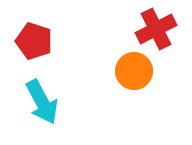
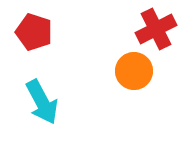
red pentagon: moved 9 px up
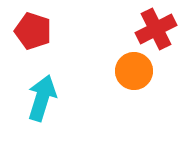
red pentagon: moved 1 px left, 1 px up
cyan arrow: moved 4 px up; rotated 135 degrees counterclockwise
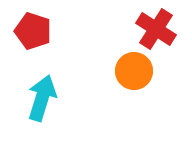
red cross: rotated 30 degrees counterclockwise
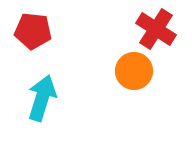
red pentagon: rotated 12 degrees counterclockwise
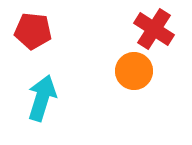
red cross: moved 2 px left
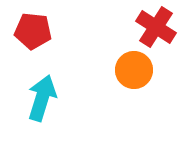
red cross: moved 2 px right, 2 px up
orange circle: moved 1 px up
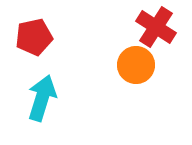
red pentagon: moved 1 px right, 6 px down; rotated 18 degrees counterclockwise
orange circle: moved 2 px right, 5 px up
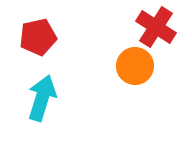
red pentagon: moved 4 px right
orange circle: moved 1 px left, 1 px down
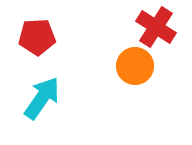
red pentagon: moved 1 px left; rotated 9 degrees clockwise
cyan arrow: rotated 18 degrees clockwise
